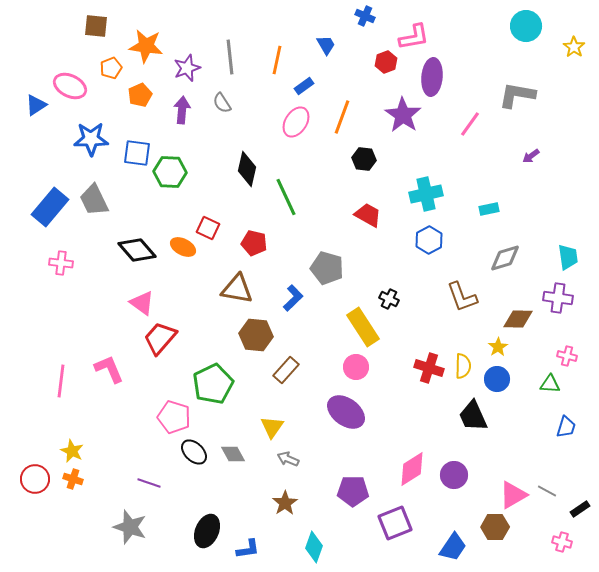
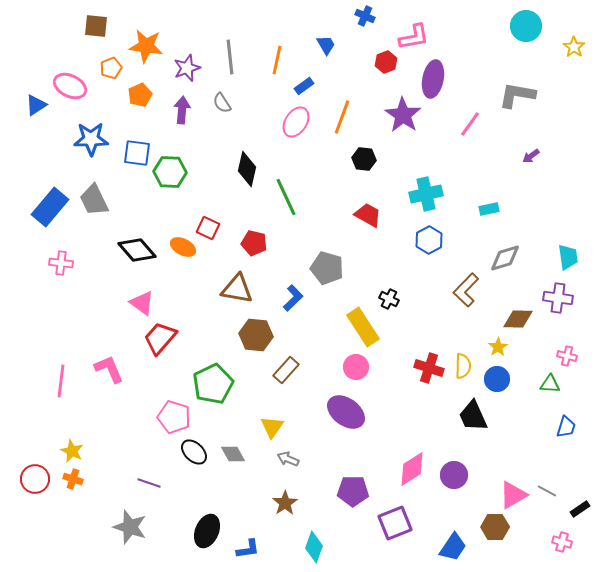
purple ellipse at (432, 77): moved 1 px right, 2 px down; rotated 6 degrees clockwise
brown L-shape at (462, 297): moved 4 px right, 7 px up; rotated 64 degrees clockwise
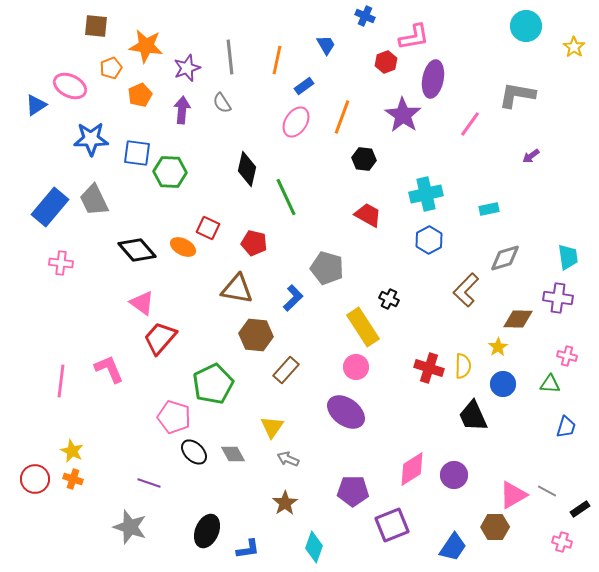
blue circle at (497, 379): moved 6 px right, 5 px down
purple square at (395, 523): moved 3 px left, 2 px down
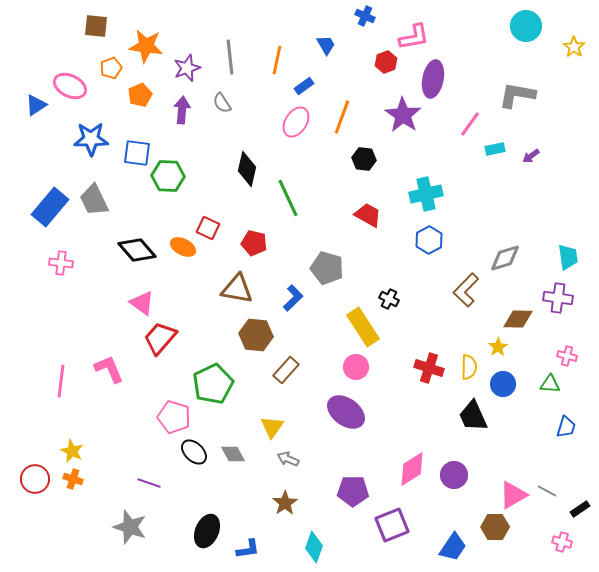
green hexagon at (170, 172): moved 2 px left, 4 px down
green line at (286, 197): moved 2 px right, 1 px down
cyan rectangle at (489, 209): moved 6 px right, 60 px up
yellow semicircle at (463, 366): moved 6 px right, 1 px down
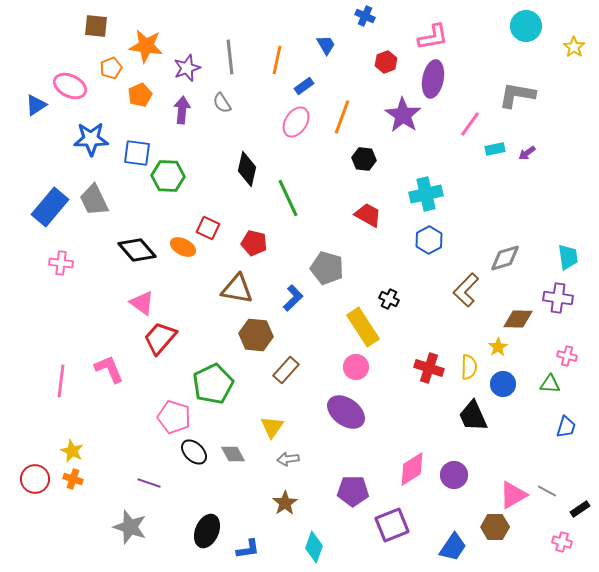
pink L-shape at (414, 37): moved 19 px right
purple arrow at (531, 156): moved 4 px left, 3 px up
gray arrow at (288, 459): rotated 30 degrees counterclockwise
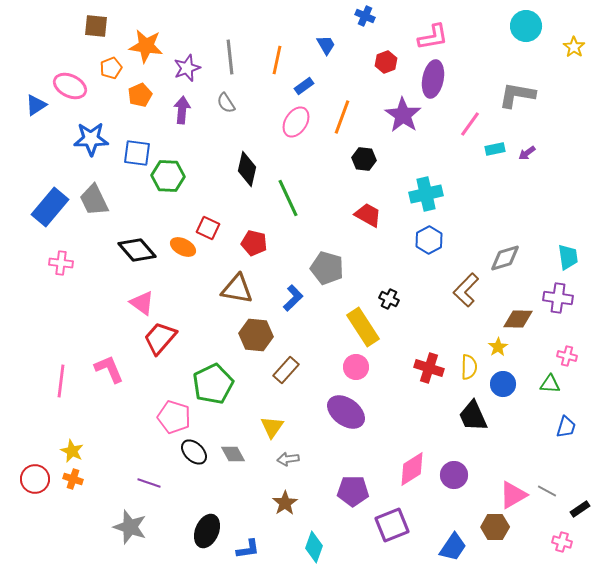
gray semicircle at (222, 103): moved 4 px right
